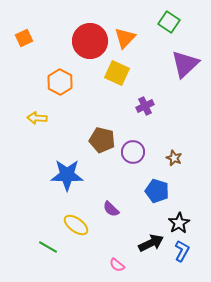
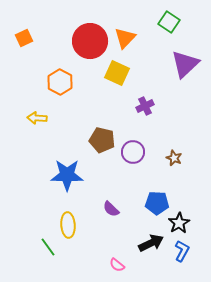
blue pentagon: moved 12 px down; rotated 15 degrees counterclockwise
yellow ellipse: moved 8 px left; rotated 50 degrees clockwise
green line: rotated 24 degrees clockwise
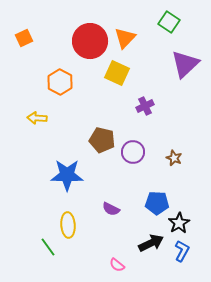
purple semicircle: rotated 18 degrees counterclockwise
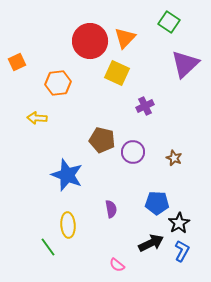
orange square: moved 7 px left, 24 px down
orange hexagon: moved 2 px left, 1 px down; rotated 25 degrees clockwise
blue star: rotated 20 degrees clockwise
purple semicircle: rotated 126 degrees counterclockwise
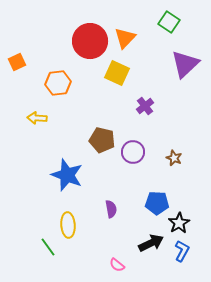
purple cross: rotated 12 degrees counterclockwise
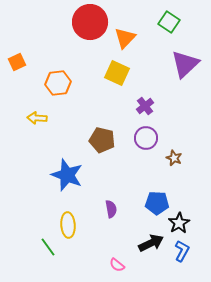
red circle: moved 19 px up
purple circle: moved 13 px right, 14 px up
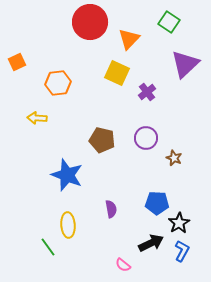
orange triangle: moved 4 px right, 1 px down
purple cross: moved 2 px right, 14 px up
pink semicircle: moved 6 px right
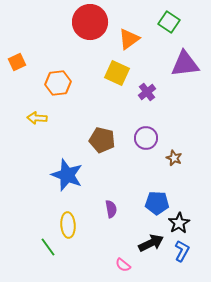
orange triangle: rotated 10 degrees clockwise
purple triangle: rotated 36 degrees clockwise
